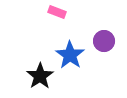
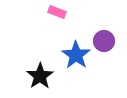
blue star: moved 6 px right
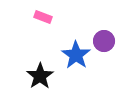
pink rectangle: moved 14 px left, 5 px down
